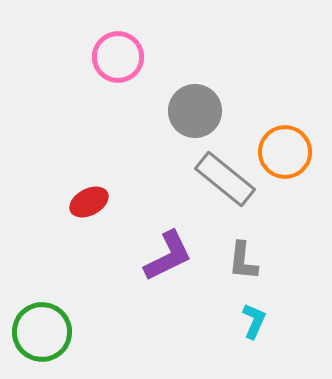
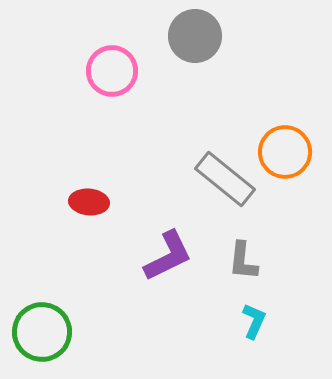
pink circle: moved 6 px left, 14 px down
gray circle: moved 75 px up
red ellipse: rotated 33 degrees clockwise
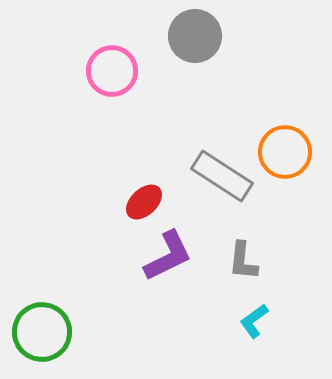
gray rectangle: moved 3 px left, 3 px up; rotated 6 degrees counterclockwise
red ellipse: moved 55 px right; rotated 48 degrees counterclockwise
cyan L-shape: rotated 150 degrees counterclockwise
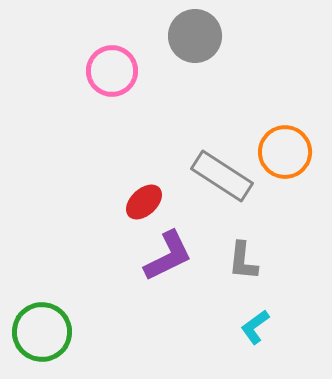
cyan L-shape: moved 1 px right, 6 px down
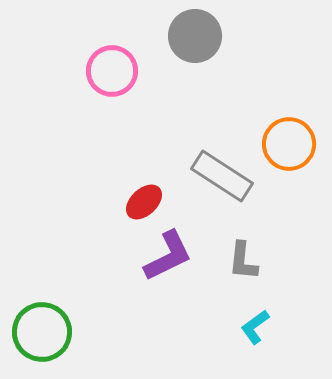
orange circle: moved 4 px right, 8 px up
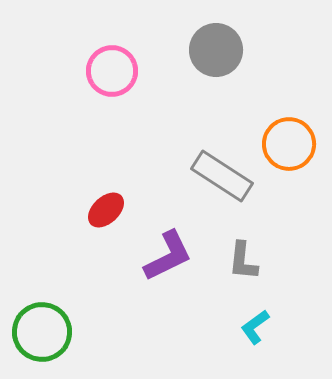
gray circle: moved 21 px right, 14 px down
red ellipse: moved 38 px left, 8 px down
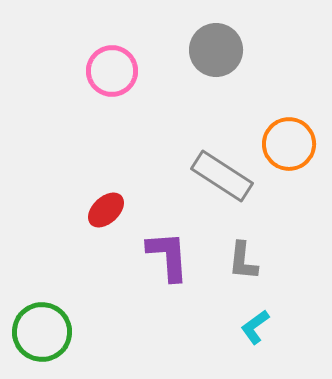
purple L-shape: rotated 68 degrees counterclockwise
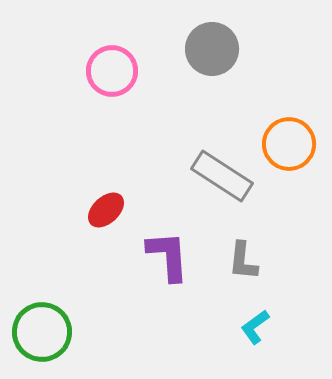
gray circle: moved 4 px left, 1 px up
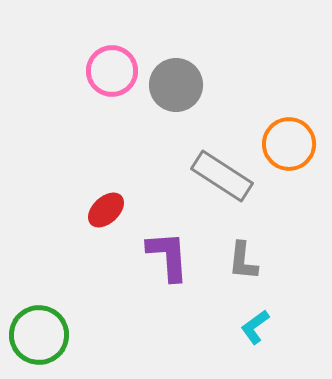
gray circle: moved 36 px left, 36 px down
green circle: moved 3 px left, 3 px down
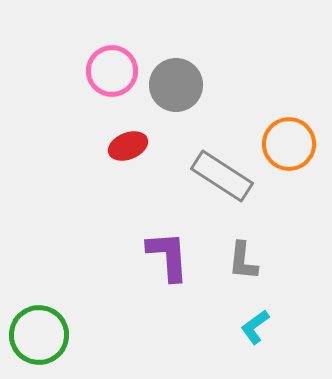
red ellipse: moved 22 px right, 64 px up; rotated 21 degrees clockwise
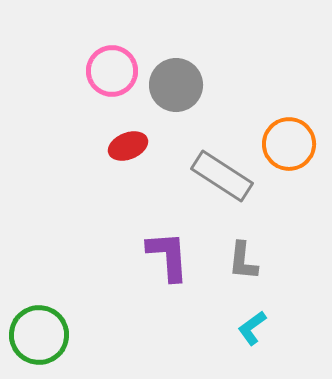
cyan L-shape: moved 3 px left, 1 px down
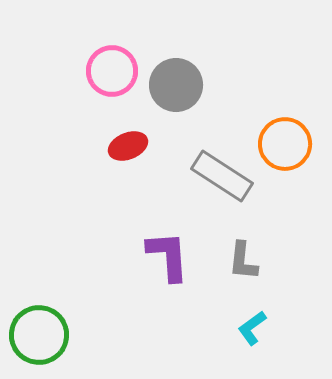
orange circle: moved 4 px left
